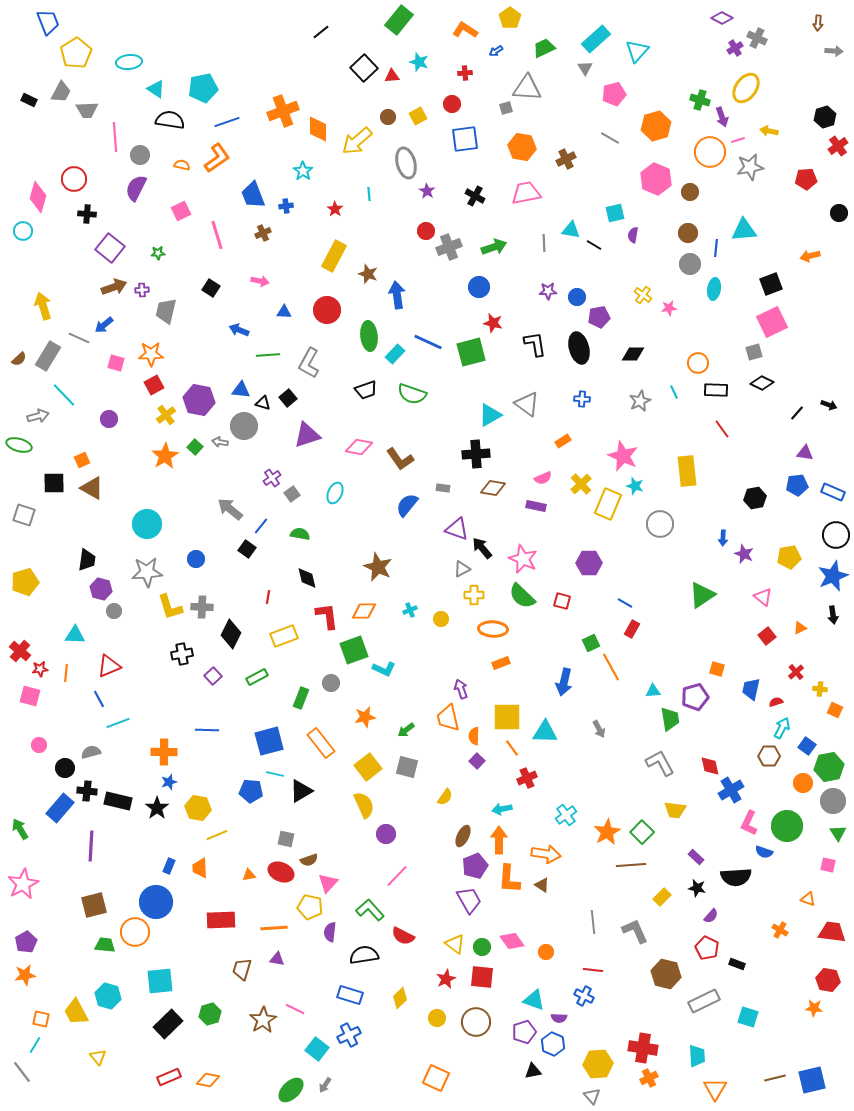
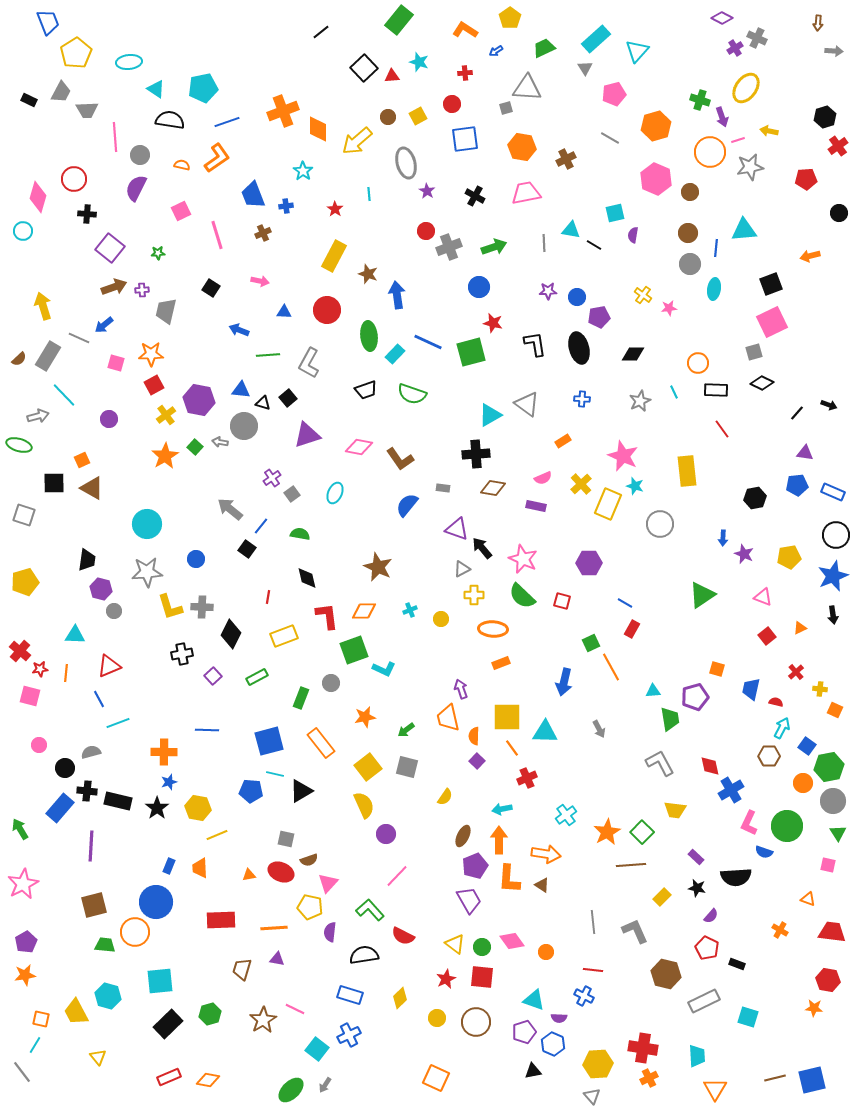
pink triangle at (763, 597): rotated 18 degrees counterclockwise
red semicircle at (776, 702): rotated 32 degrees clockwise
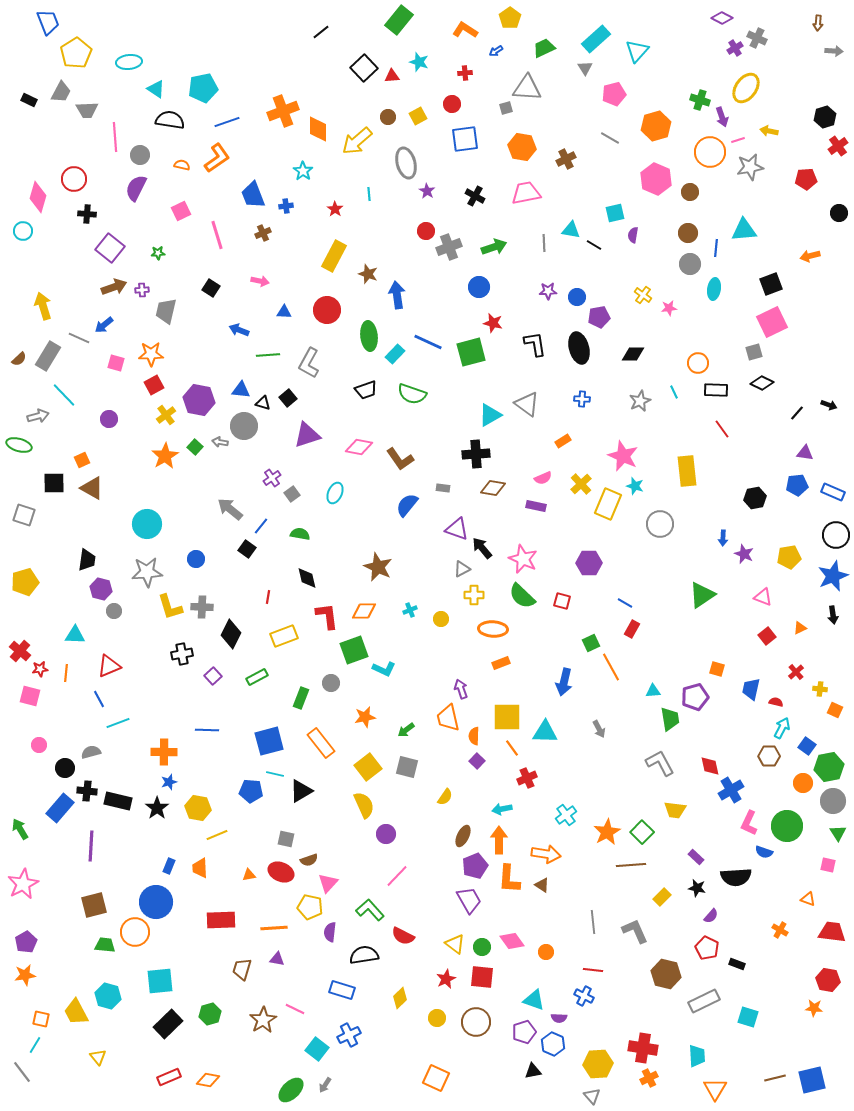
blue rectangle at (350, 995): moved 8 px left, 5 px up
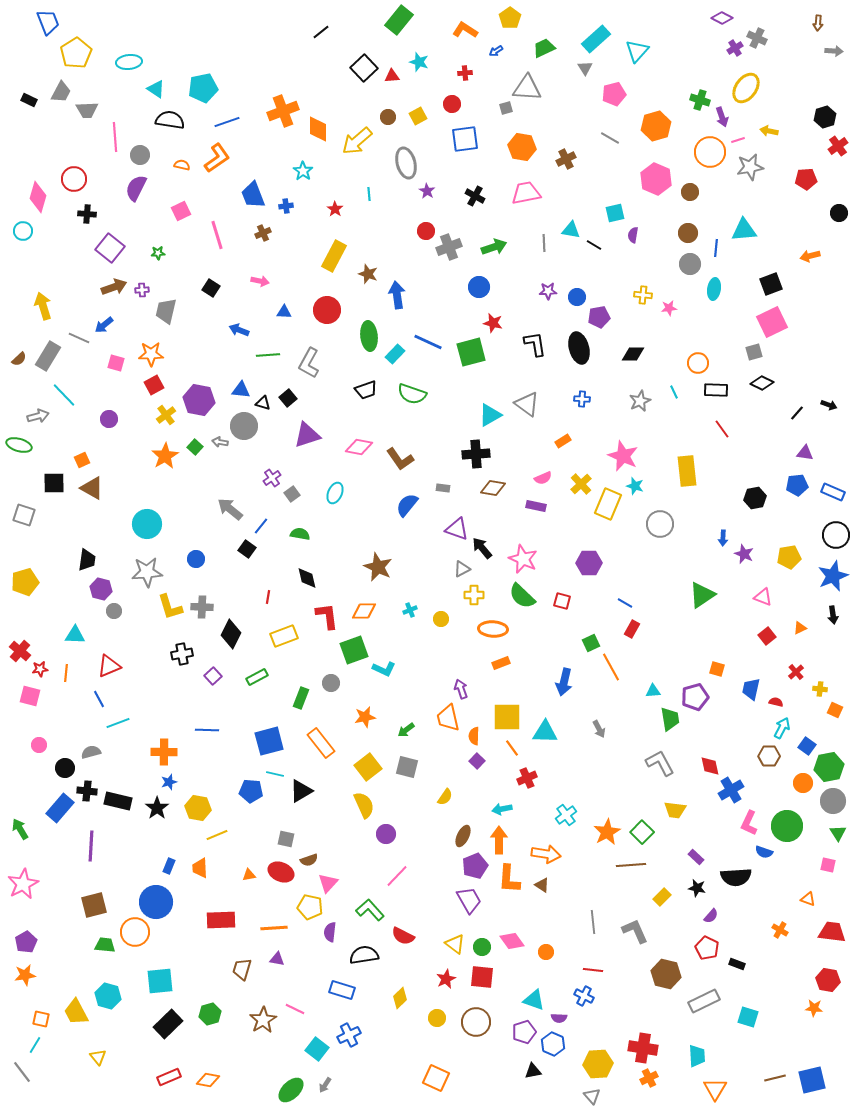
yellow cross at (643, 295): rotated 30 degrees counterclockwise
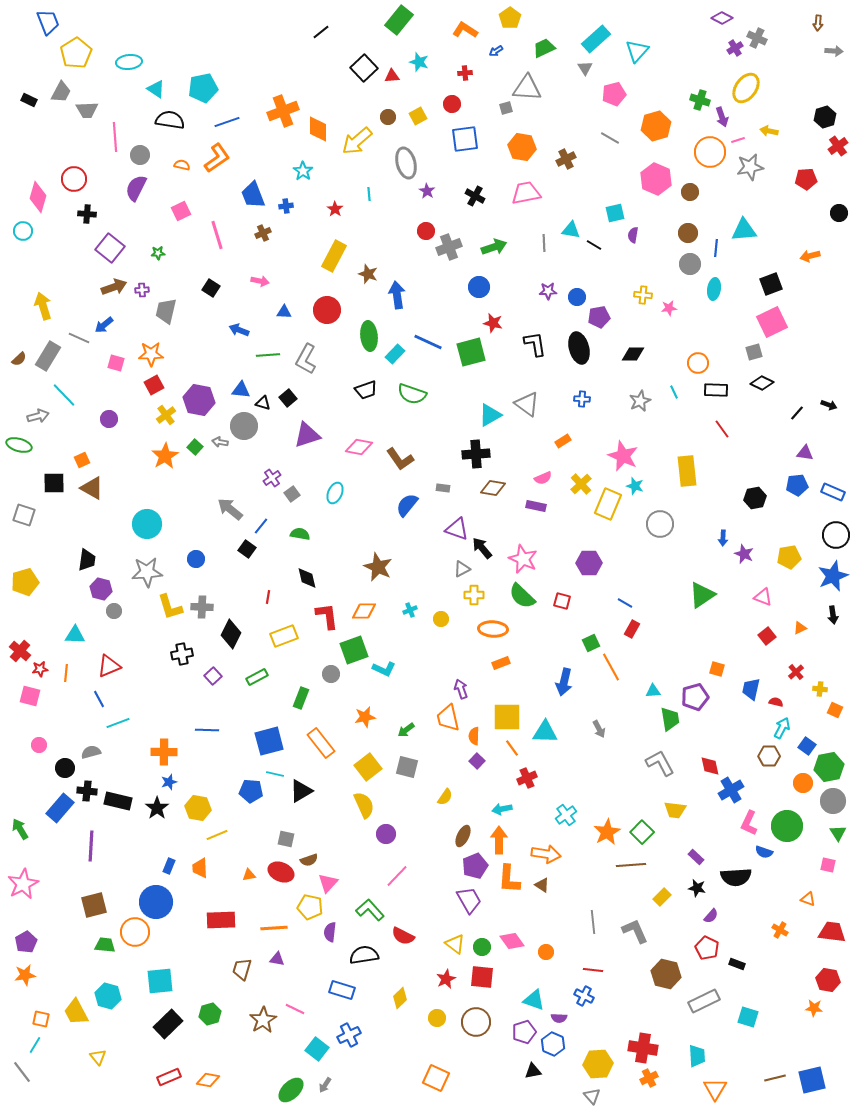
gray L-shape at (309, 363): moved 3 px left, 4 px up
gray circle at (331, 683): moved 9 px up
